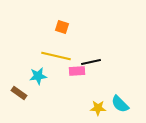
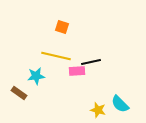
cyan star: moved 2 px left
yellow star: moved 2 px down; rotated 14 degrees clockwise
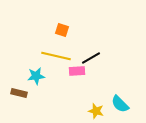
orange square: moved 3 px down
black line: moved 4 px up; rotated 18 degrees counterclockwise
brown rectangle: rotated 21 degrees counterclockwise
yellow star: moved 2 px left, 1 px down
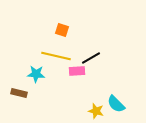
cyan star: moved 2 px up; rotated 12 degrees clockwise
cyan semicircle: moved 4 px left
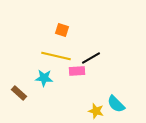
cyan star: moved 8 px right, 4 px down
brown rectangle: rotated 28 degrees clockwise
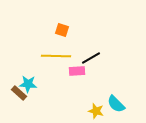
yellow line: rotated 12 degrees counterclockwise
cyan star: moved 16 px left, 6 px down
